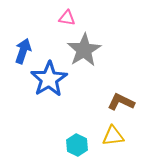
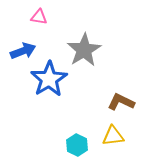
pink triangle: moved 28 px left, 1 px up
blue arrow: rotated 50 degrees clockwise
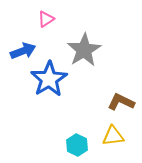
pink triangle: moved 7 px right, 2 px down; rotated 42 degrees counterclockwise
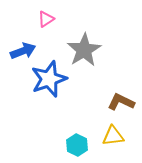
blue star: rotated 12 degrees clockwise
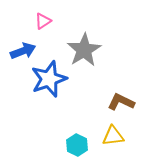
pink triangle: moved 3 px left, 2 px down
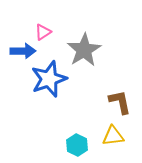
pink triangle: moved 11 px down
blue arrow: rotated 20 degrees clockwise
brown L-shape: moved 1 px left; rotated 52 degrees clockwise
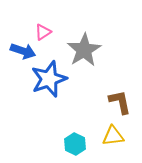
blue arrow: rotated 20 degrees clockwise
cyan hexagon: moved 2 px left, 1 px up
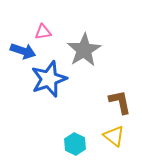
pink triangle: rotated 24 degrees clockwise
yellow triangle: moved 1 px right; rotated 45 degrees clockwise
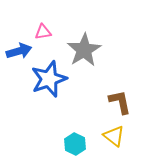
blue arrow: moved 4 px left; rotated 35 degrees counterclockwise
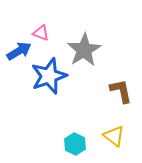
pink triangle: moved 2 px left, 1 px down; rotated 30 degrees clockwise
blue arrow: rotated 15 degrees counterclockwise
blue star: moved 3 px up
brown L-shape: moved 1 px right, 11 px up
